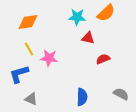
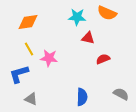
orange semicircle: moved 1 px right; rotated 66 degrees clockwise
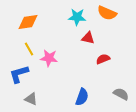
blue semicircle: rotated 18 degrees clockwise
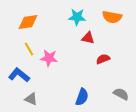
orange semicircle: moved 5 px right, 4 px down; rotated 12 degrees counterclockwise
blue L-shape: moved 1 px down; rotated 55 degrees clockwise
